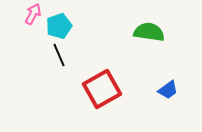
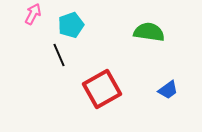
cyan pentagon: moved 12 px right, 1 px up
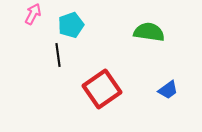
black line: moved 1 px left; rotated 15 degrees clockwise
red square: rotated 6 degrees counterclockwise
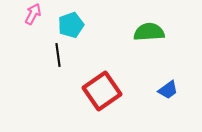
green semicircle: rotated 12 degrees counterclockwise
red square: moved 2 px down
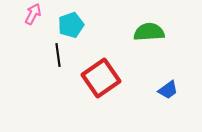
red square: moved 1 px left, 13 px up
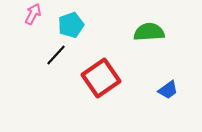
black line: moved 2 px left; rotated 50 degrees clockwise
